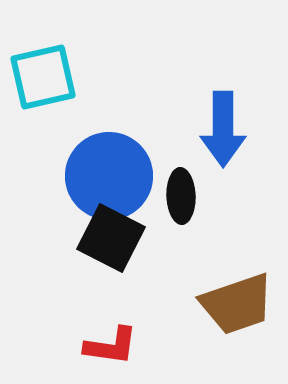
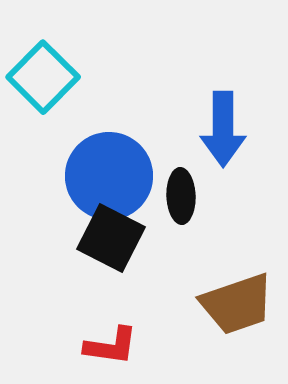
cyan square: rotated 32 degrees counterclockwise
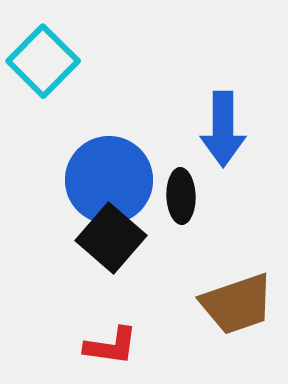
cyan square: moved 16 px up
blue circle: moved 4 px down
black square: rotated 14 degrees clockwise
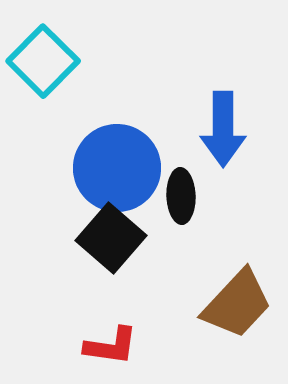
blue circle: moved 8 px right, 12 px up
brown trapezoid: rotated 28 degrees counterclockwise
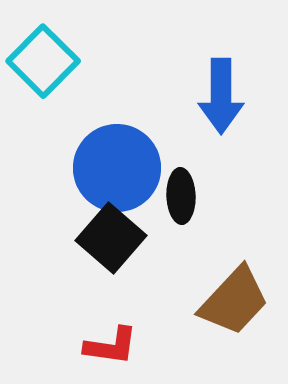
blue arrow: moved 2 px left, 33 px up
brown trapezoid: moved 3 px left, 3 px up
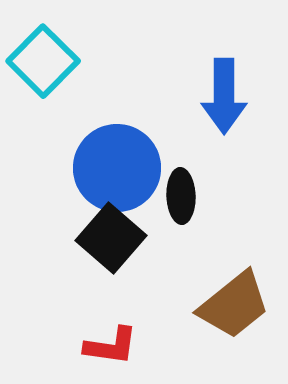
blue arrow: moved 3 px right
brown trapezoid: moved 4 px down; rotated 8 degrees clockwise
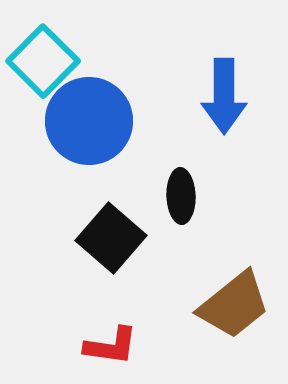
blue circle: moved 28 px left, 47 px up
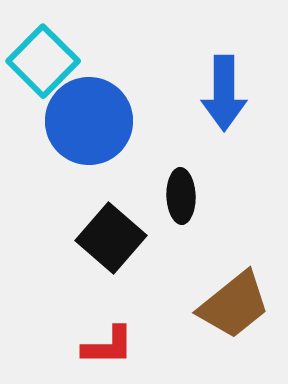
blue arrow: moved 3 px up
red L-shape: moved 3 px left; rotated 8 degrees counterclockwise
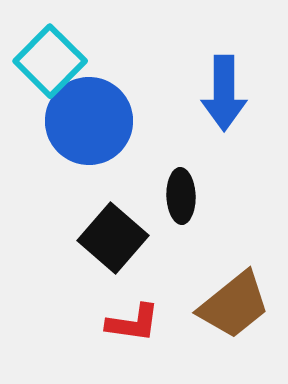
cyan square: moved 7 px right
black square: moved 2 px right
red L-shape: moved 25 px right, 23 px up; rotated 8 degrees clockwise
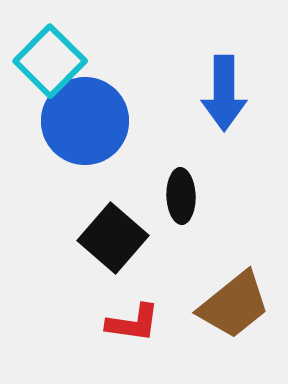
blue circle: moved 4 px left
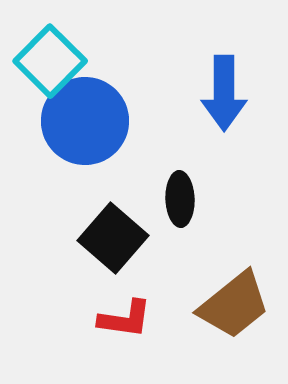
black ellipse: moved 1 px left, 3 px down
red L-shape: moved 8 px left, 4 px up
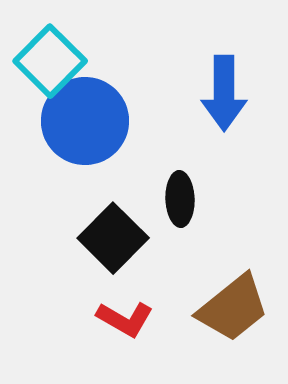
black square: rotated 4 degrees clockwise
brown trapezoid: moved 1 px left, 3 px down
red L-shape: rotated 22 degrees clockwise
